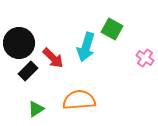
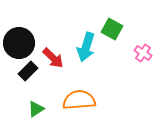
pink cross: moved 2 px left, 5 px up
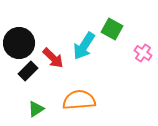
cyan arrow: moved 2 px left, 1 px up; rotated 16 degrees clockwise
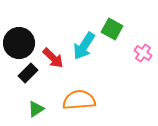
black rectangle: moved 2 px down
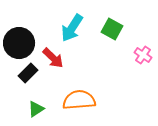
cyan arrow: moved 12 px left, 18 px up
pink cross: moved 2 px down
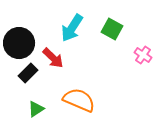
orange semicircle: rotated 28 degrees clockwise
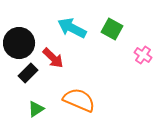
cyan arrow: rotated 84 degrees clockwise
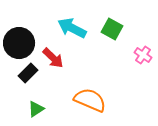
orange semicircle: moved 11 px right
